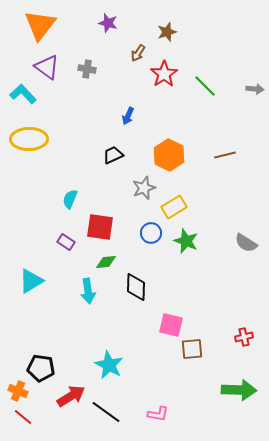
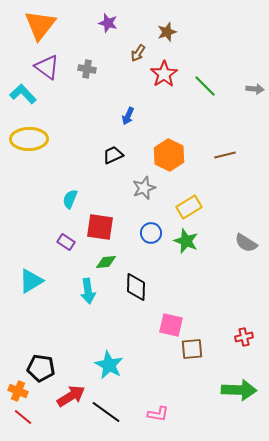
yellow rectangle: moved 15 px right
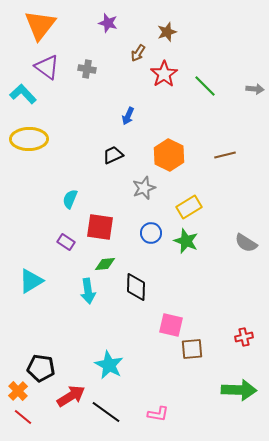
green diamond: moved 1 px left, 2 px down
orange cross: rotated 24 degrees clockwise
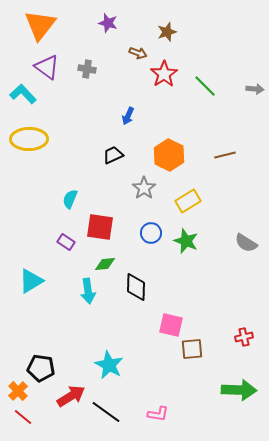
brown arrow: rotated 102 degrees counterclockwise
gray star: rotated 15 degrees counterclockwise
yellow rectangle: moved 1 px left, 6 px up
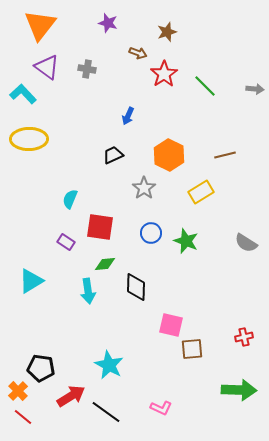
yellow rectangle: moved 13 px right, 9 px up
pink L-shape: moved 3 px right, 6 px up; rotated 15 degrees clockwise
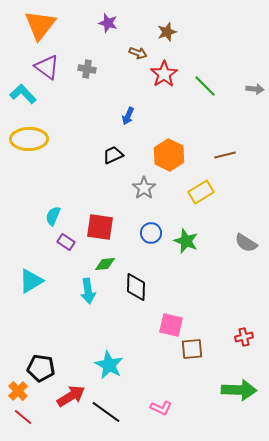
cyan semicircle: moved 17 px left, 17 px down
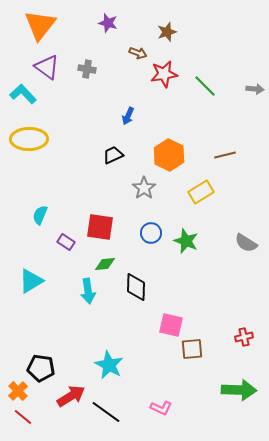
red star: rotated 24 degrees clockwise
cyan semicircle: moved 13 px left, 1 px up
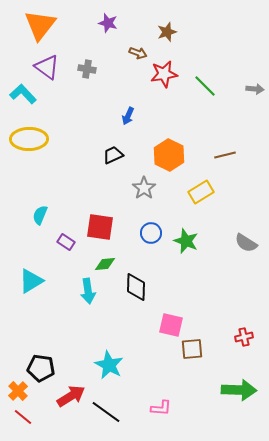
pink L-shape: rotated 20 degrees counterclockwise
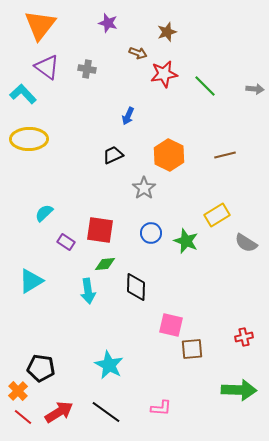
yellow rectangle: moved 16 px right, 23 px down
cyan semicircle: moved 4 px right, 2 px up; rotated 24 degrees clockwise
red square: moved 3 px down
red arrow: moved 12 px left, 16 px down
